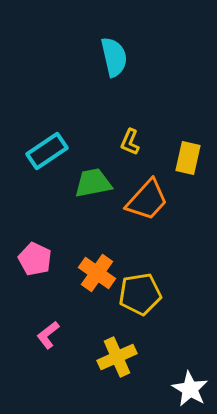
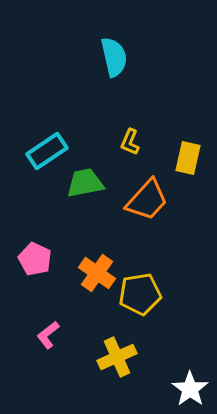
green trapezoid: moved 8 px left
white star: rotated 6 degrees clockwise
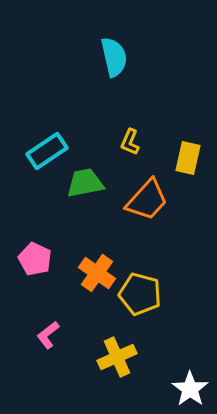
yellow pentagon: rotated 24 degrees clockwise
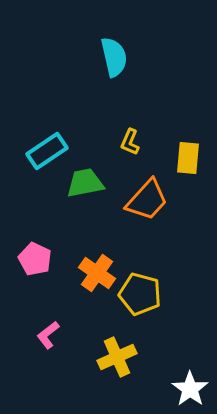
yellow rectangle: rotated 8 degrees counterclockwise
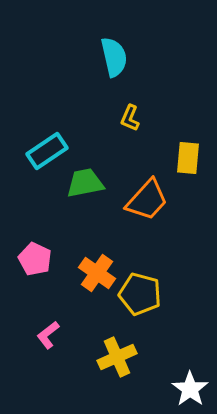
yellow L-shape: moved 24 px up
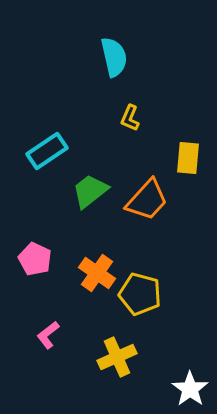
green trapezoid: moved 5 px right, 8 px down; rotated 27 degrees counterclockwise
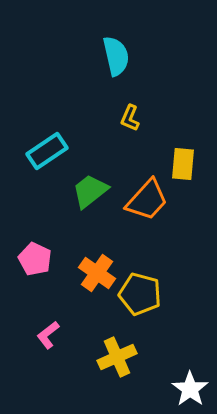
cyan semicircle: moved 2 px right, 1 px up
yellow rectangle: moved 5 px left, 6 px down
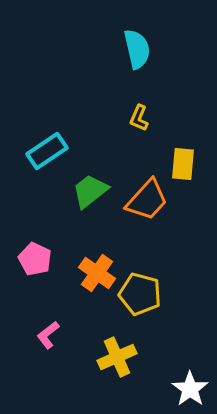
cyan semicircle: moved 21 px right, 7 px up
yellow L-shape: moved 9 px right
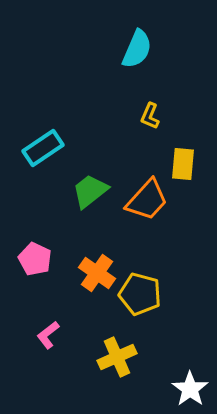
cyan semicircle: rotated 36 degrees clockwise
yellow L-shape: moved 11 px right, 2 px up
cyan rectangle: moved 4 px left, 3 px up
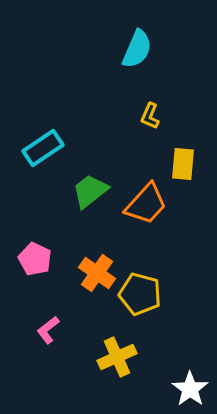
orange trapezoid: moved 1 px left, 4 px down
pink L-shape: moved 5 px up
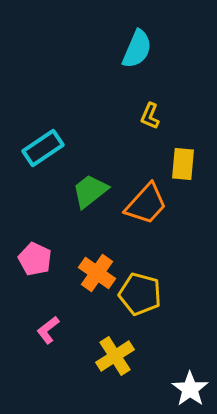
yellow cross: moved 2 px left, 1 px up; rotated 9 degrees counterclockwise
